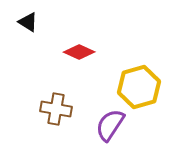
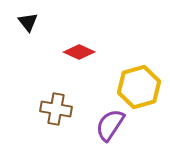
black triangle: rotated 20 degrees clockwise
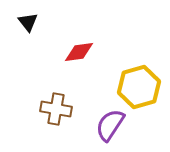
red diamond: rotated 32 degrees counterclockwise
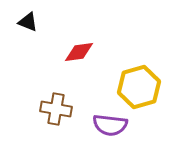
black triangle: rotated 30 degrees counterclockwise
purple semicircle: rotated 116 degrees counterclockwise
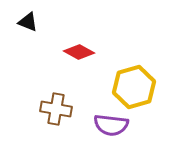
red diamond: rotated 36 degrees clockwise
yellow hexagon: moved 5 px left
purple semicircle: moved 1 px right
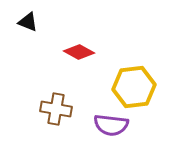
yellow hexagon: rotated 9 degrees clockwise
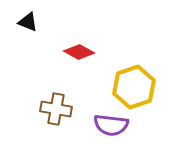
yellow hexagon: rotated 12 degrees counterclockwise
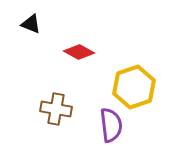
black triangle: moved 3 px right, 2 px down
purple semicircle: rotated 104 degrees counterclockwise
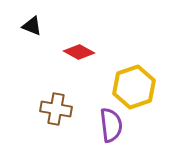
black triangle: moved 1 px right, 2 px down
